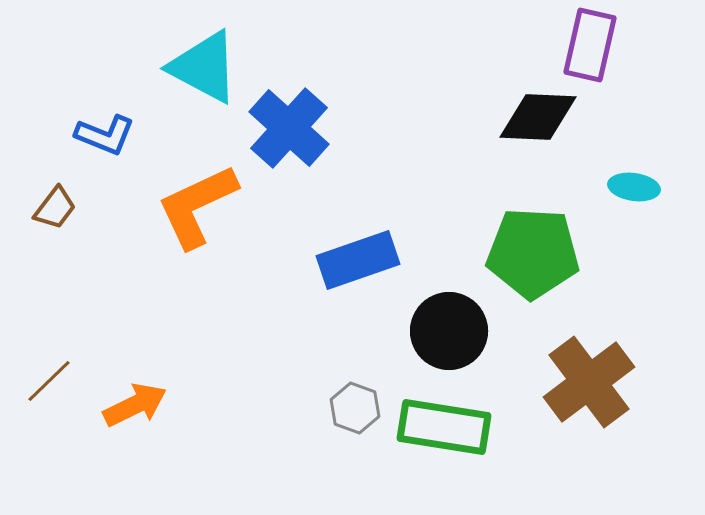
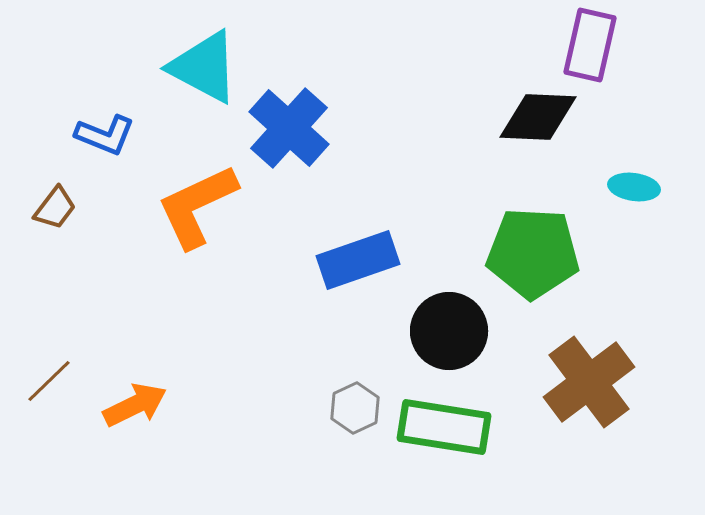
gray hexagon: rotated 15 degrees clockwise
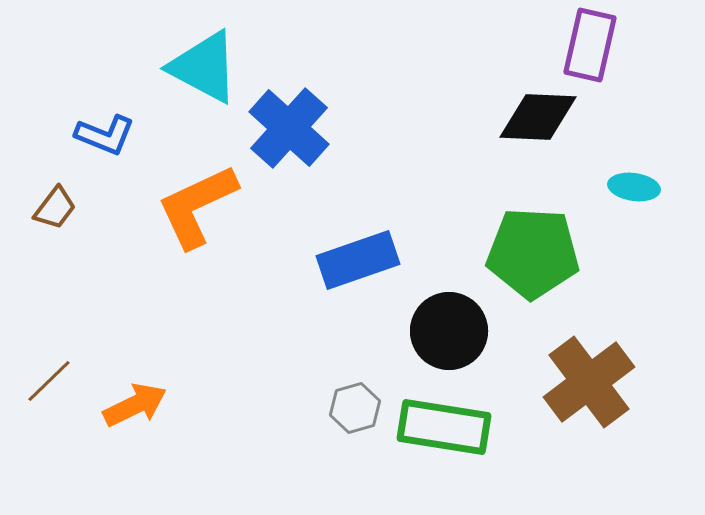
gray hexagon: rotated 9 degrees clockwise
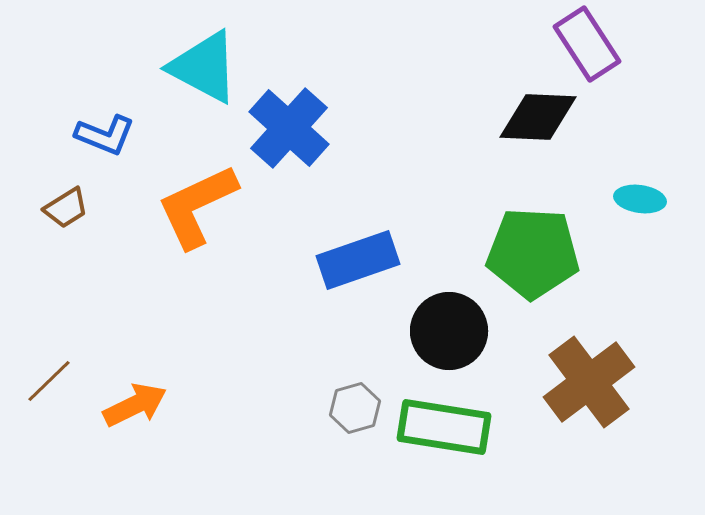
purple rectangle: moved 3 px left, 1 px up; rotated 46 degrees counterclockwise
cyan ellipse: moved 6 px right, 12 px down
brown trapezoid: moved 11 px right; rotated 21 degrees clockwise
